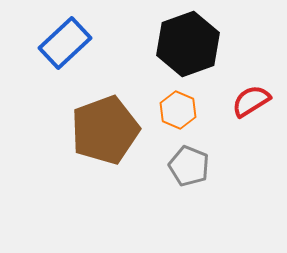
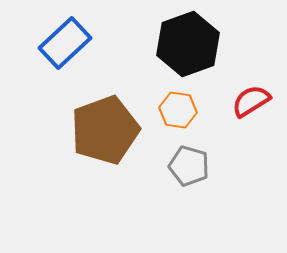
orange hexagon: rotated 15 degrees counterclockwise
gray pentagon: rotated 6 degrees counterclockwise
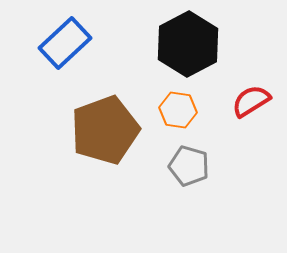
black hexagon: rotated 8 degrees counterclockwise
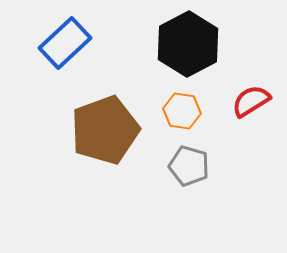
orange hexagon: moved 4 px right, 1 px down
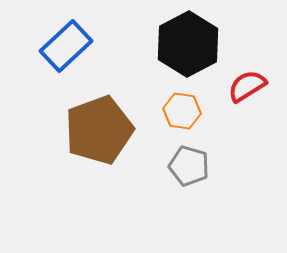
blue rectangle: moved 1 px right, 3 px down
red semicircle: moved 4 px left, 15 px up
brown pentagon: moved 6 px left
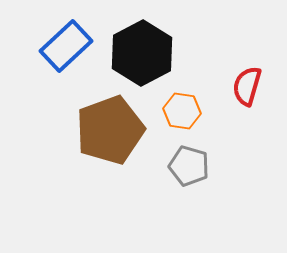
black hexagon: moved 46 px left, 9 px down
red semicircle: rotated 42 degrees counterclockwise
brown pentagon: moved 11 px right
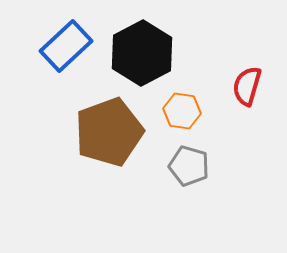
brown pentagon: moved 1 px left, 2 px down
